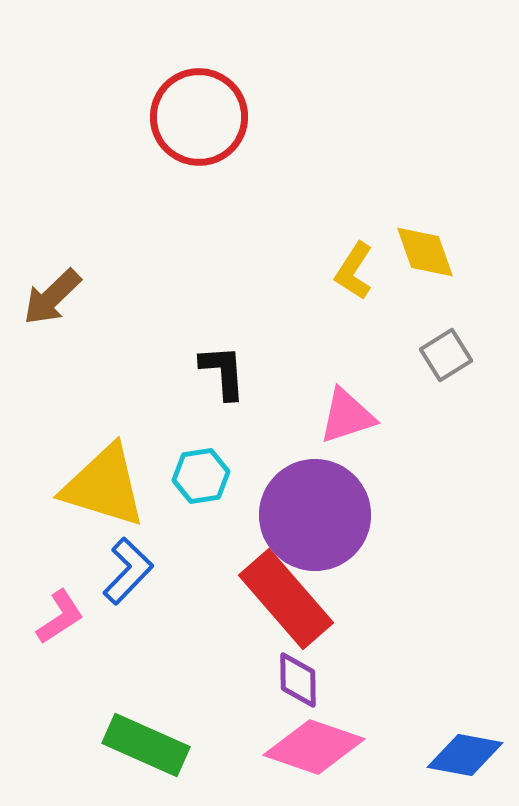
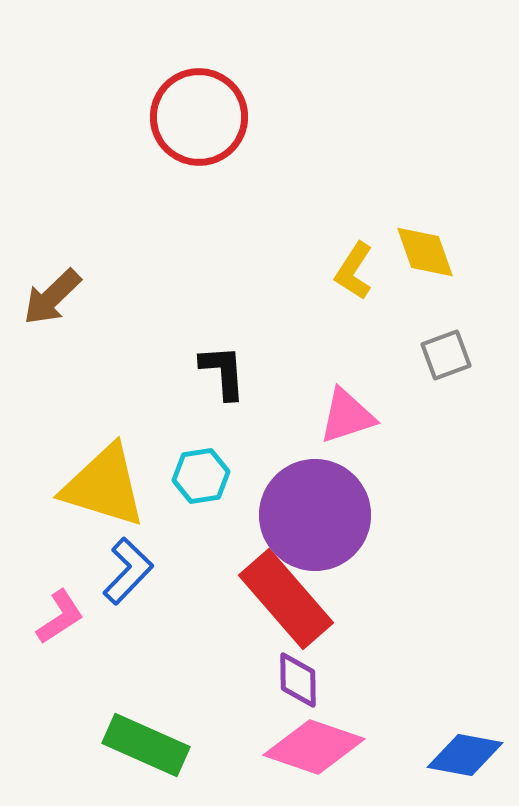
gray square: rotated 12 degrees clockwise
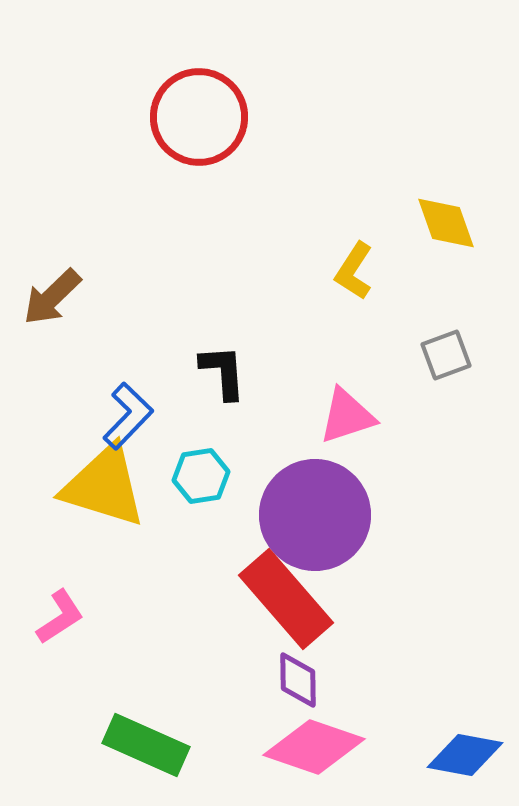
yellow diamond: moved 21 px right, 29 px up
blue L-shape: moved 155 px up
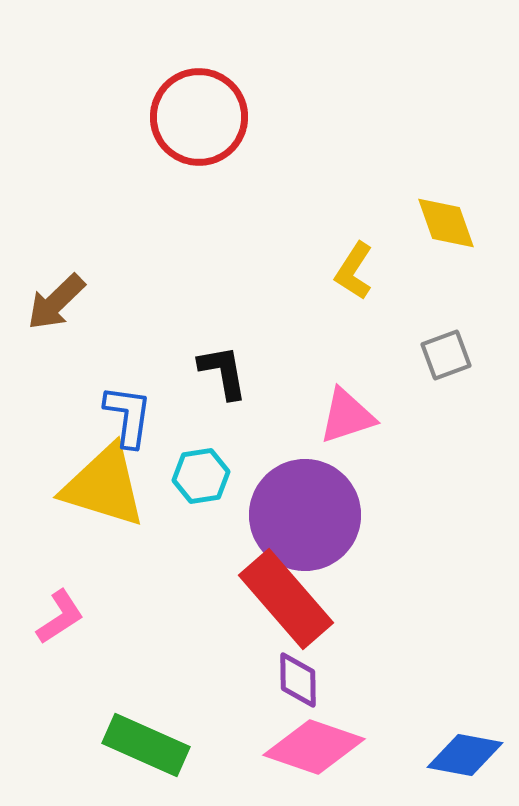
brown arrow: moved 4 px right, 5 px down
black L-shape: rotated 6 degrees counterclockwise
blue L-shape: rotated 36 degrees counterclockwise
purple circle: moved 10 px left
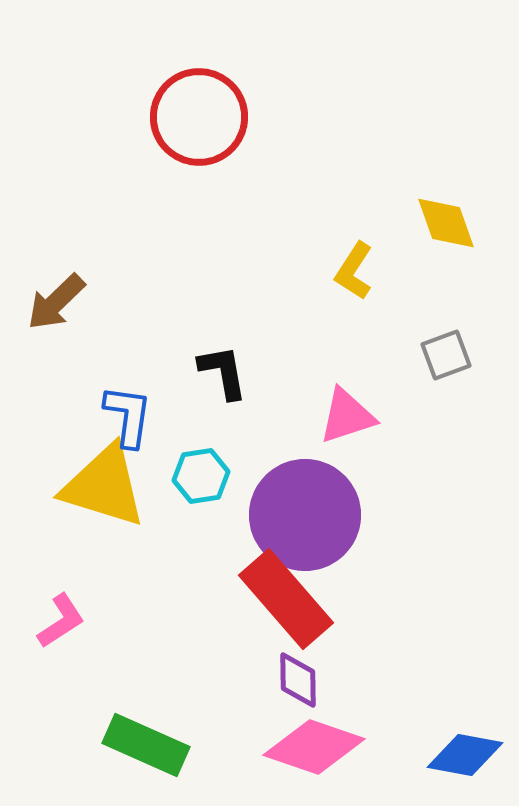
pink L-shape: moved 1 px right, 4 px down
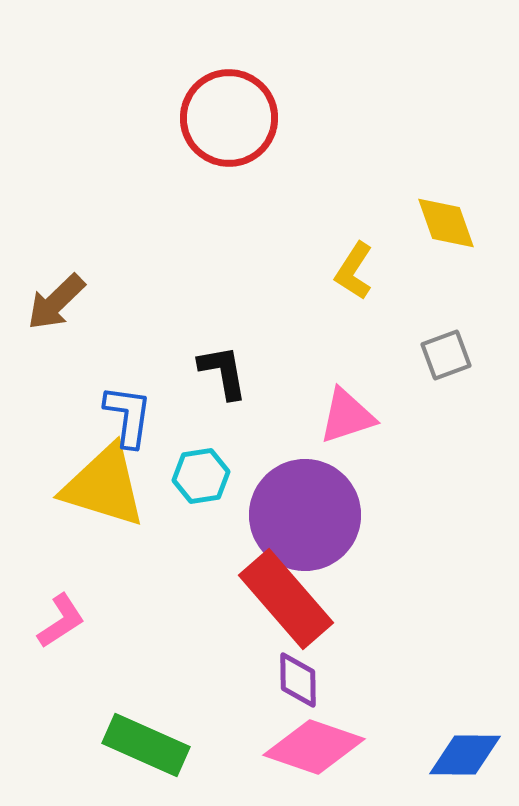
red circle: moved 30 px right, 1 px down
blue diamond: rotated 10 degrees counterclockwise
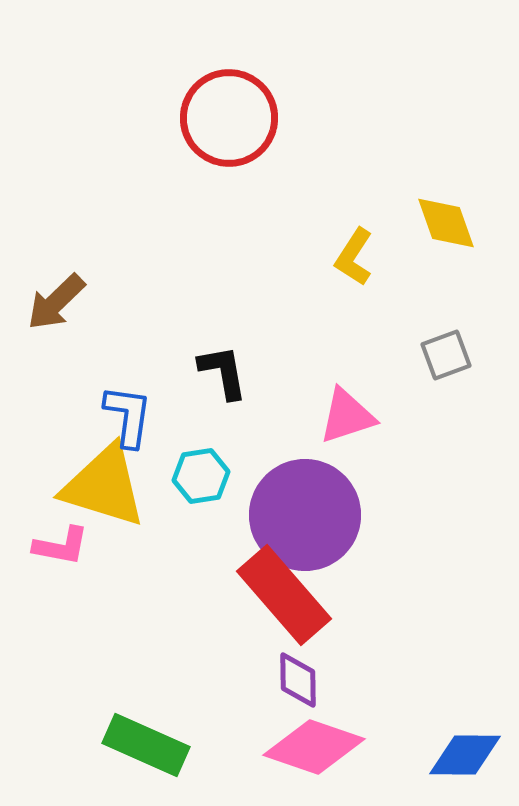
yellow L-shape: moved 14 px up
red rectangle: moved 2 px left, 4 px up
pink L-shape: moved 75 px up; rotated 44 degrees clockwise
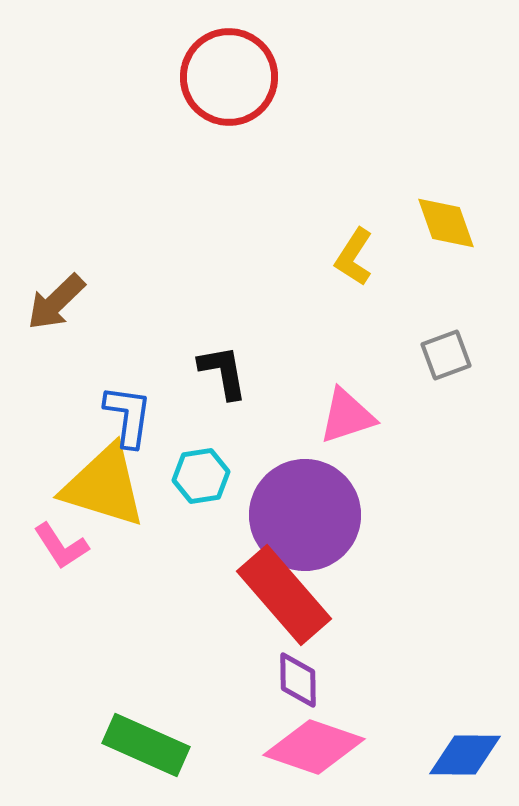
red circle: moved 41 px up
pink L-shape: rotated 46 degrees clockwise
